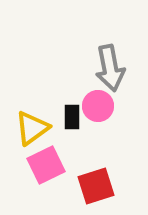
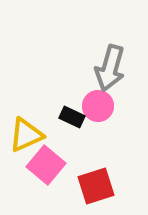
gray arrow: rotated 27 degrees clockwise
black rectangle: rotated 65 degrees counterclockwise
yellow triangle: moved 6 px left, 7 px down; rotated 12 degrees clockwise
pink square: rotated 24 degrees counterclockwise
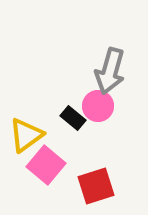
gray arrow: moved 3 px down
black rectangle: moved 1 px right, 1 px down; rotated 15 degrees clockwise
yellow triangle: rotated 12 degrees counterclockwise
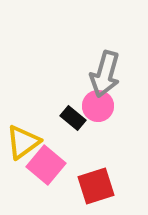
gray arrow: moved 5 px left, 3 px down
yellow triangle: moved 3 px left, 7 px down
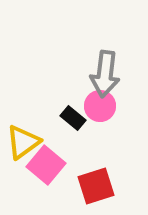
gray arrow: rotated 9 degrees counterclockwise
pink circle: moved 2 px right
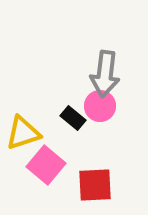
yellow triangle: moved 9 px up; rotated 18 degrees clockwise
red square: moved 1 px left, 1 px up; rotated 15 degrees clockwise
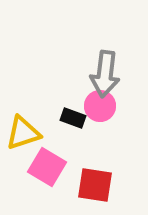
black rectangle: rotated 20 degrees counterclockwise
pink square: moved 1 px right, 2 px down; rotated 9 degrees counterclockwise
red square: rotated 12 degrees clockwise
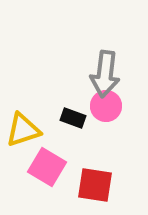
pink circle: moved 6 px right
yellow triangle: moved 3 px up
